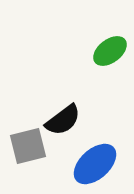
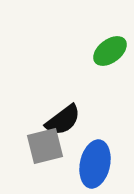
gray square: moved 17 px right
blue ellipse: rotated 36 degrees counterclockwise
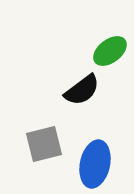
black semicircle: moved 19 px right, 30 px up
gray square: moved 1 px left, 2 px up
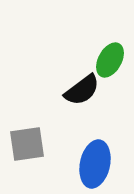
green ellipse: moved 9 px down; rotated 24 degrees counterclockwise
gray square: moved 17 px left; rotated 6 degrees clockwise
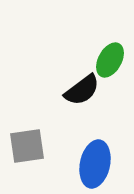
gray square: moved 2 px down
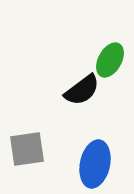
gray square: moved 3 px down
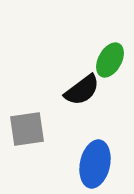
gray square: moved 20 px up
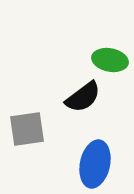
green ellipse: rotated 72 degrees clockwise
black semicircle: moved 1 px right, 7 px down
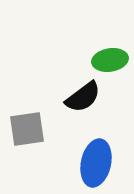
green ellipse: rotated 20 degrees counterclockwise
blue ellipse: moved 1 px right, 1 px up
